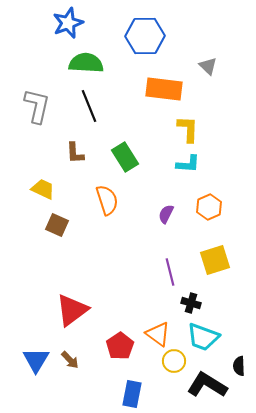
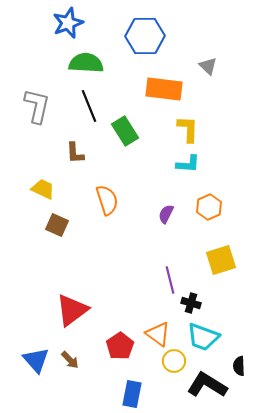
green rectangle: moved 26 px up
yellow square: moved 6 px right
purple line: moved 8 px down
blue triangle: rotated 12 degrees counterclockwise
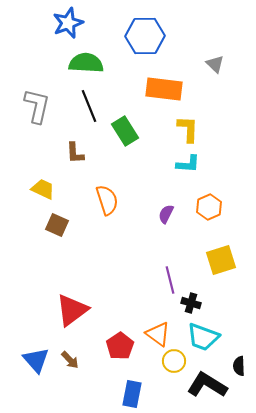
gray triangle: moved 7 px right, 2 px up
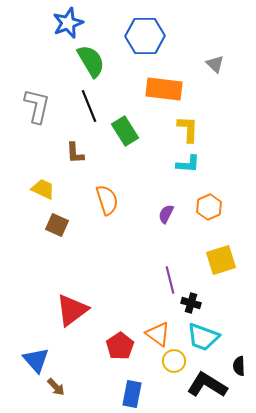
green semicircle: moved 5 px right, 2 px up; rotated 56 degrees clockwise
brown arrow: moved 14 px left, 27 px down
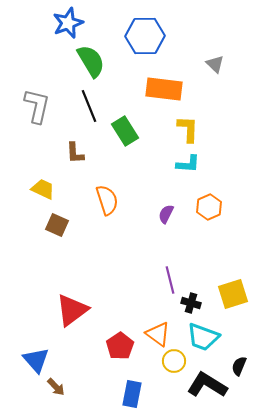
yellow square: moved 12 px right, 34 px down
black semicircle: rotated 24 degrees clockwise
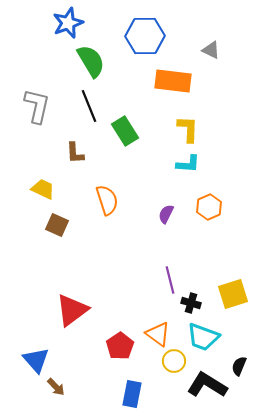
gray triangle: moved 4 px left, 14 px up; rotated 18 degrees counterclockwise
orange rectangle: moved 9 px right, 8 px up
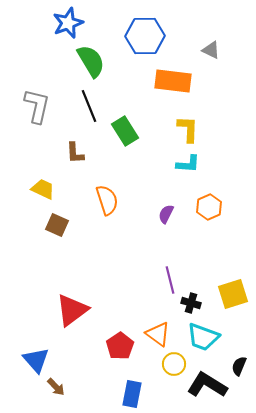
yellow circle: moved 3 px down
